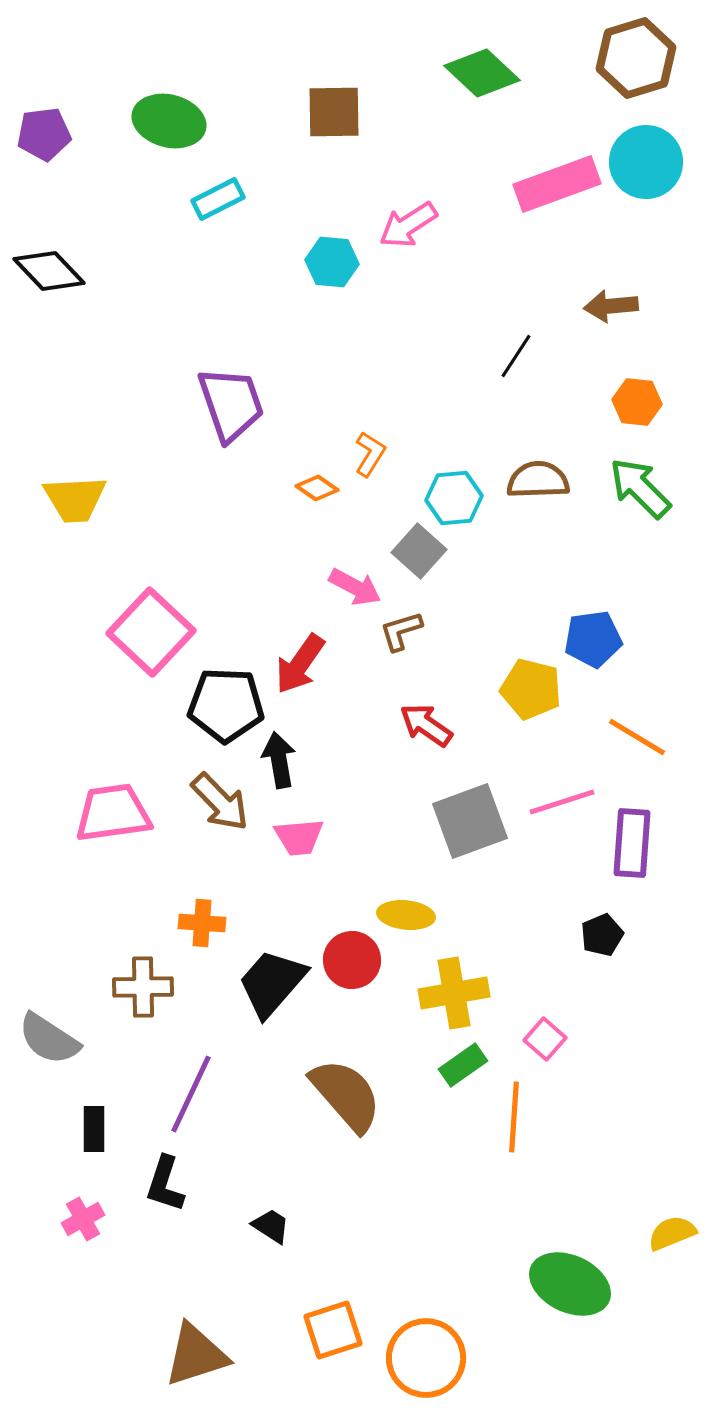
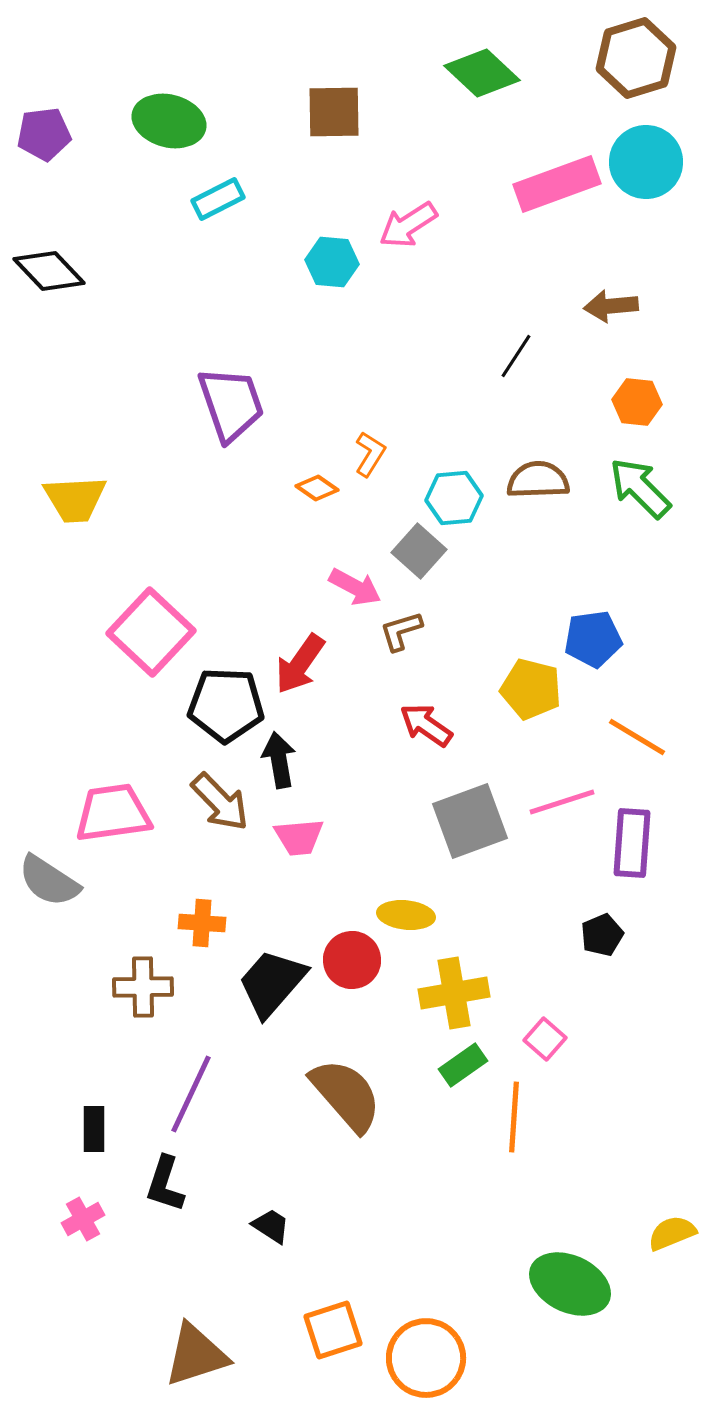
gray semicircle at (49, 1039): moved 158 px up
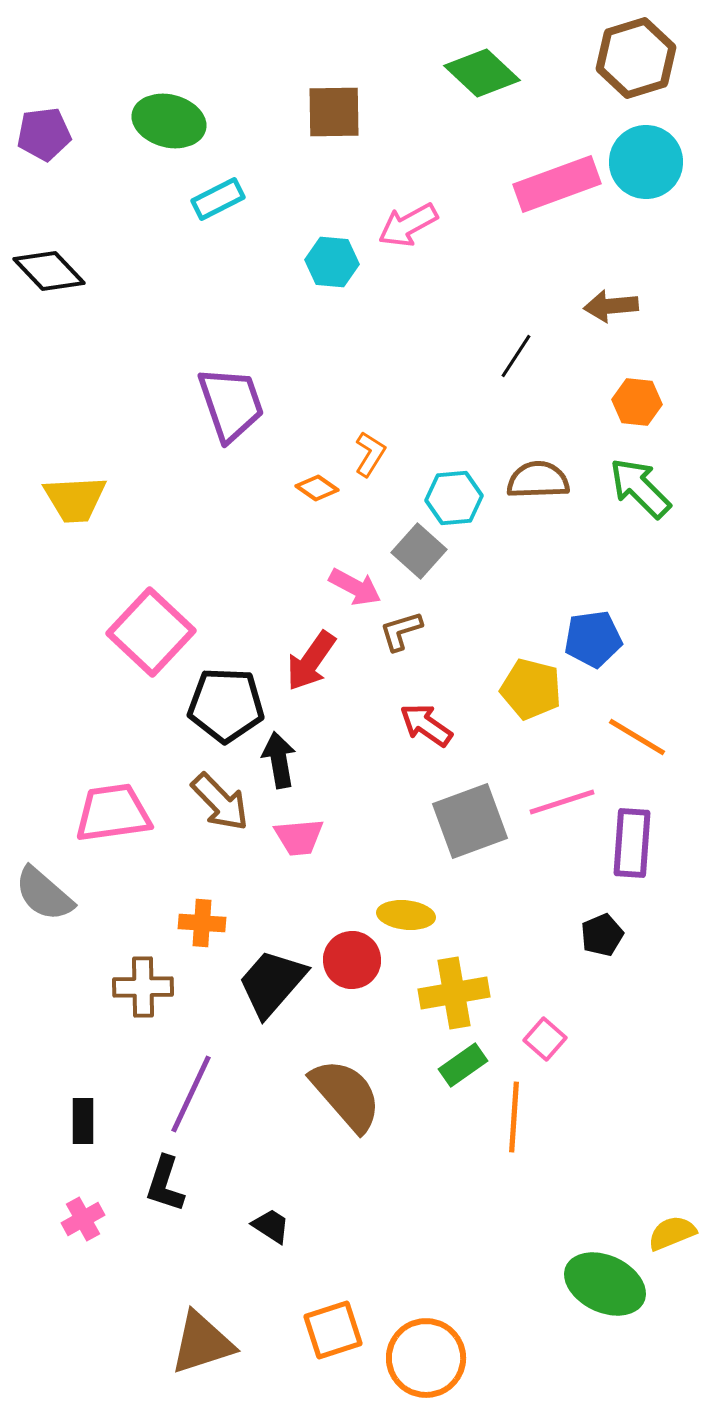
pink arrow at (408, 225): rotated 4 degrees clockwise
red arrow at (300, 664): moved 11 px right, 3 px up
gray semicircle at (49, 881): moved 5 px left, 13 px down; rotated 8 degrees clockwise
black rectangle at (94, 1129): moved 11 px left, 8 px up
green ellipse at (570, 1284): moved 35 px right
brown triangle at (196, 1355): moved 6 px right, 12 px up
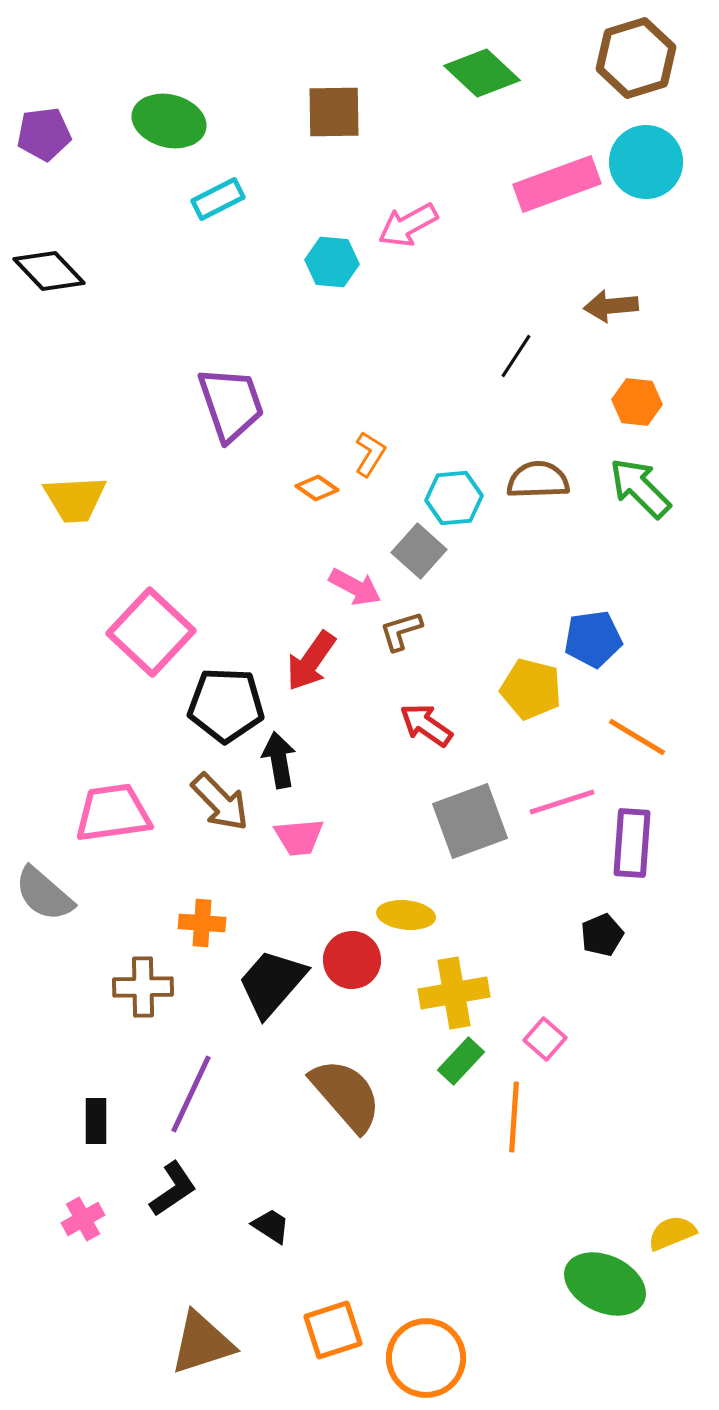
green rectangle at (463, 1065): moved 2 px left, 4 px up; rotated 12 degrees counterclockwise
black rectangle at (83, 1121): moved 13 px right
black L-shape at (165, 1184): moved 8 px right, 5 px down; rotated 142 degrees counterclockwise
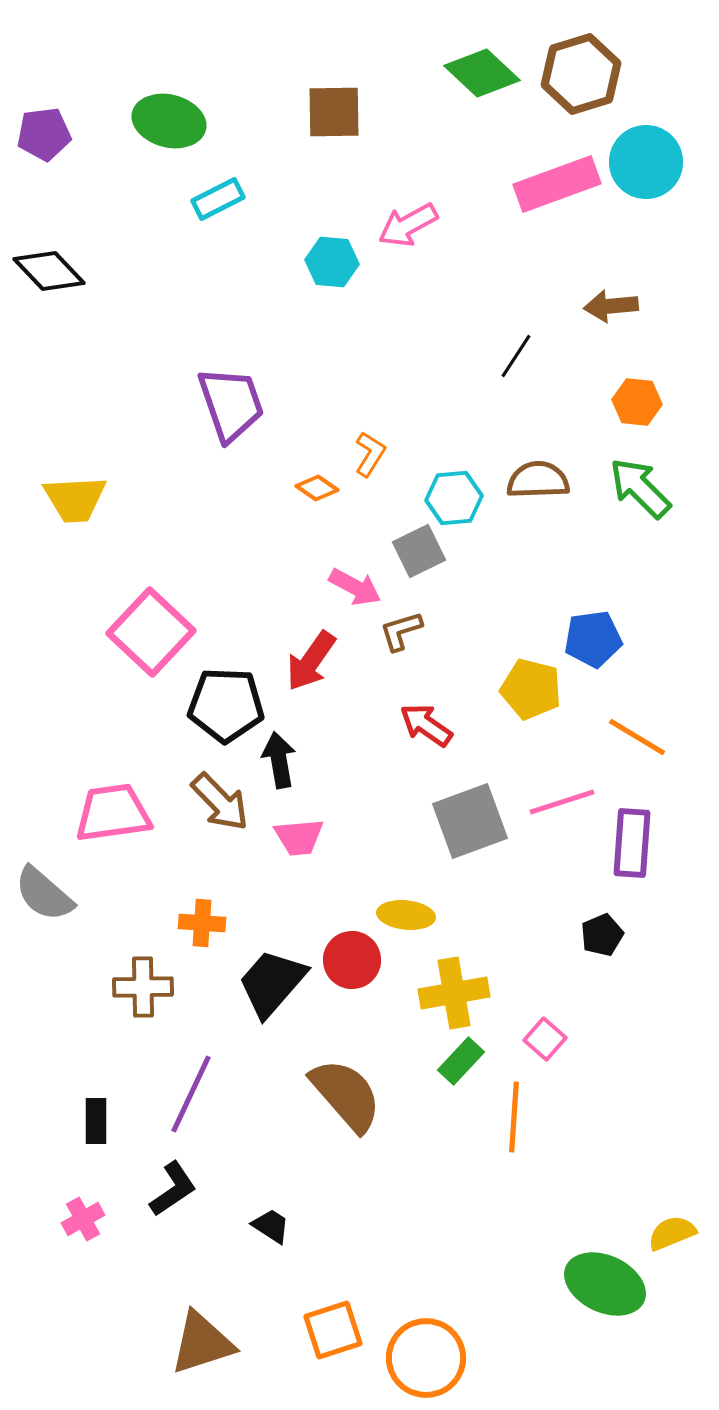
brown hexagon at (636, 58): moved 55 px left, 16 px down
gray square at (419, 551): rotated 22 degrees clockwise
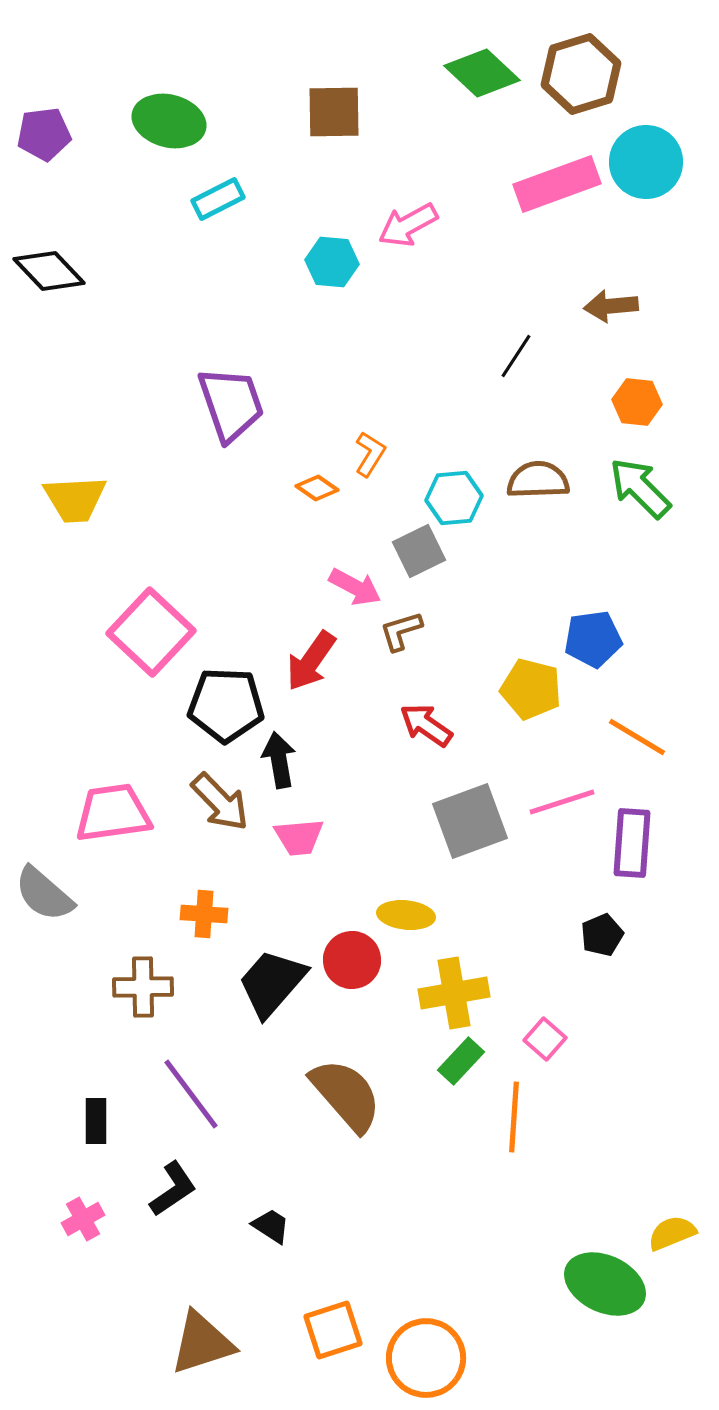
orange cross at (202, 923): moved 2 px right, 9 px up
purple line at (191, 1094): rotated 62 degrees counterclockwise
